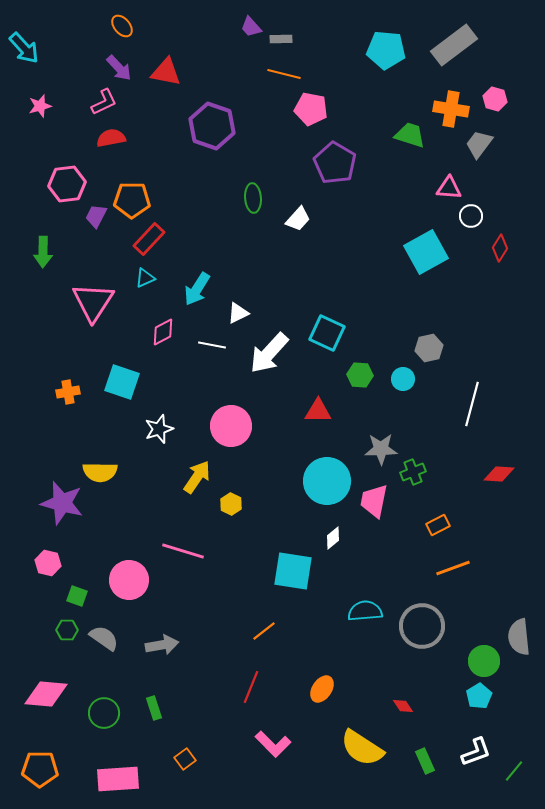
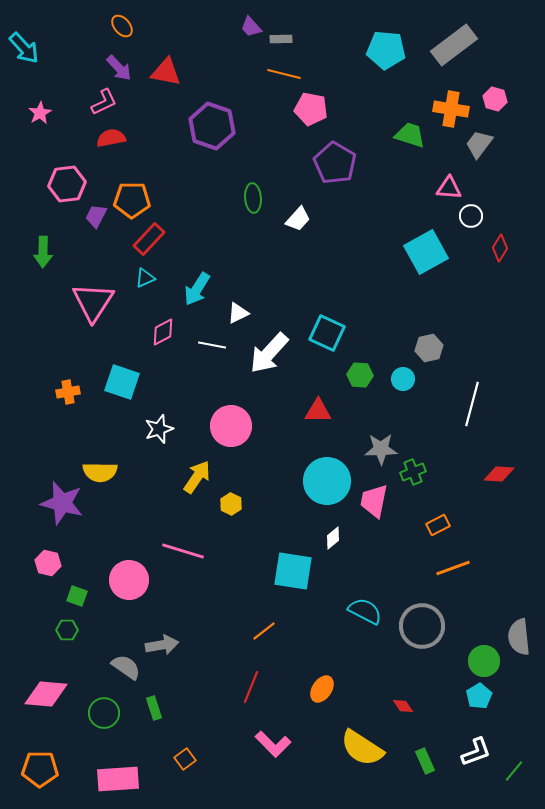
pink star at (40, 106): moved 7 px down; rotated 15 degrees counterclockwise
cyan semicircle at (365, 611): rotated 32 degrees clockwise
gray semicircle at (104, 638): moved 22 px right, 29 px down
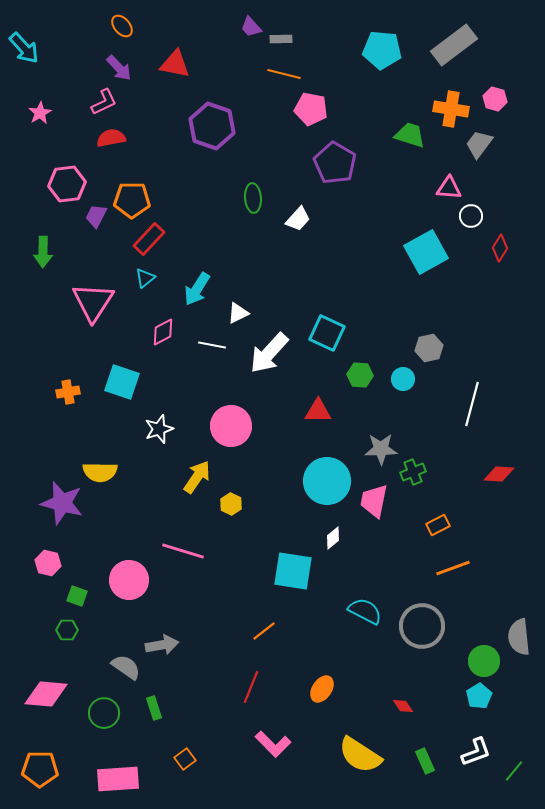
cyan pentagon at (386, 50): moved 4 px left
red triangle at (166, 72): moved 9 px right, 8 px up
cyan triangle at (145, 278): rotated 15 degrees counterclockwise
yellow semicircle at (362, 748): moved 2 px left, 7 px down
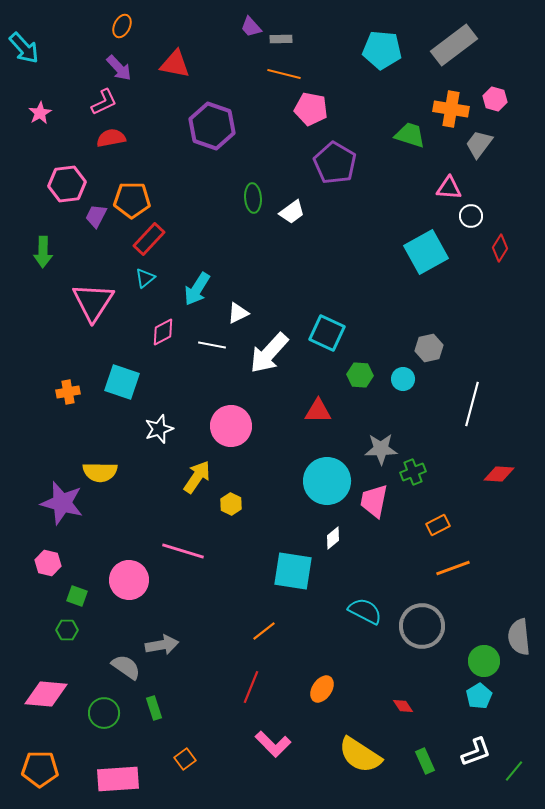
orange ellipse at (122, 26): rotated 65 degrees clockwise
white trapezoid at (298, 219): moved 6 px left, 7 px up; rotated 12 degrees clockwise
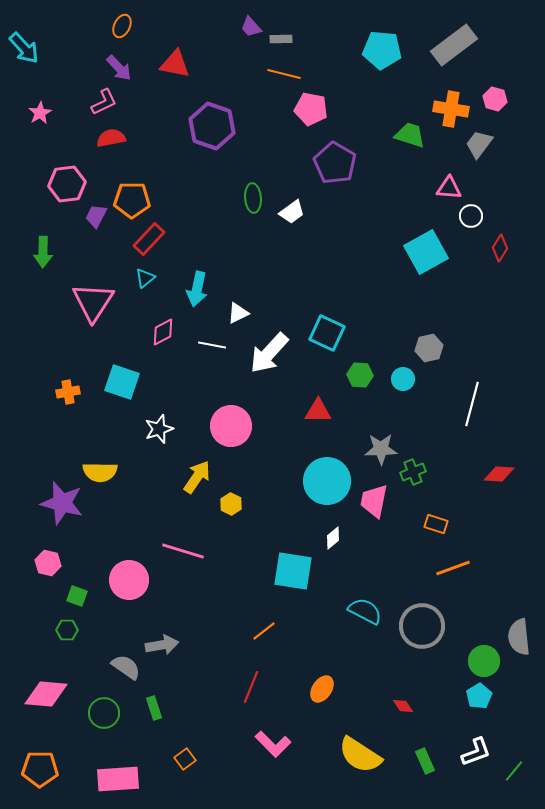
cyan arrow at (197, 289): rotated 20 degrees counterclockwise
orange rectangle at (438, 525): moved 2 px left, 1 px up; rotated 45 degrees clockwise
